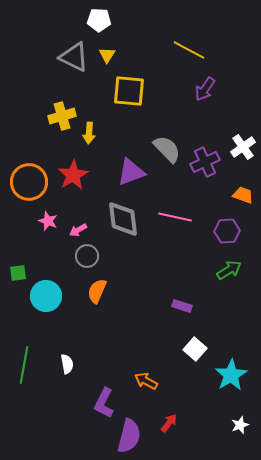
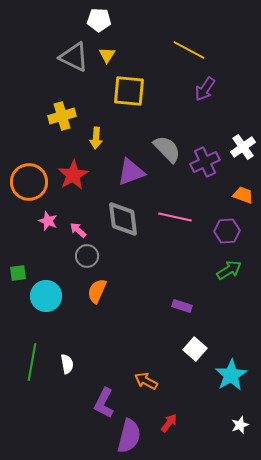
yellow arrow: moved 7 px right, 5 px down
pink arrow: rotated 72 degrees clockwise
green line: moved 8 px right, 3 px up
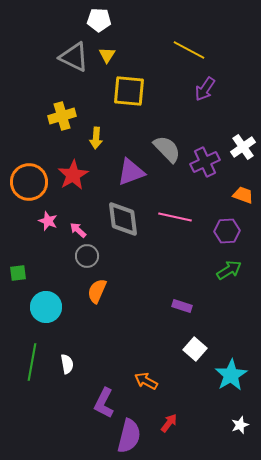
cyan circle: moved 11 px down
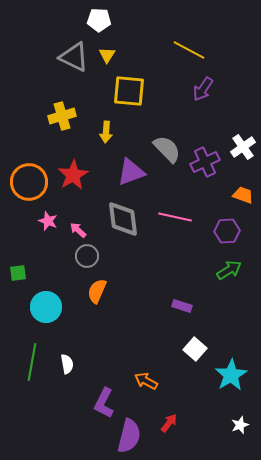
purple arrow: moved 2 px left
yellow arrow: moved 10 px right, 6 px up
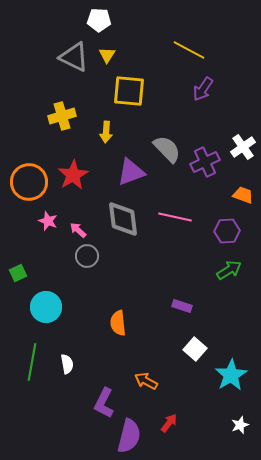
green square: rotated 18 degrees counterclockwise
orange semicircle: moved 21 px right, 32 px down; rotated 30 degrees counterclockwise
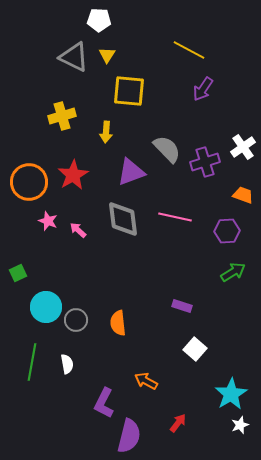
purple cross: rotated 8 degrees clockwise
gray circle: moved 11 px left, 64 px down
green arrow: moved 4 px right, 2 px down
cyan star: moved 19 px down
red arrow: moved 9 px right
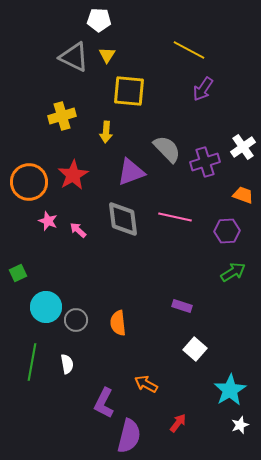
orange arrow: moved 3 px down
cyan star: moved 1 px left, 4 px up
